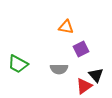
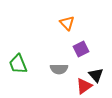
orange triangle: moved 1 px right, 4 px up; rotated 35 degrees clockwise
green trapezoid: rotated 40 degrees clockwise
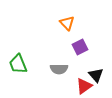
purple square: moved 1 px left, 2 px up
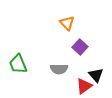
purple square: rotated 21 degrees counterclockwise
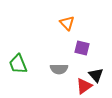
purple square: moved 2 px right, 1 px down; rotated 28 degrees counterclockwise
